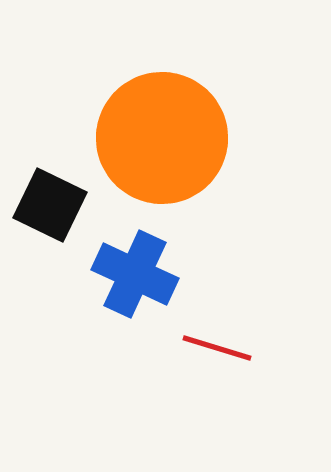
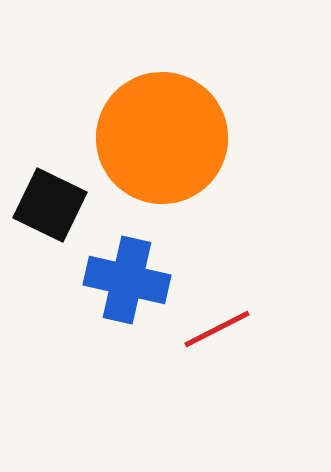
blue cross: moved 8 px left, 6 px down; rotated 12 degrees counterclockwise
red line: moved 19 px up; rotated 44 degrees counterclockwise
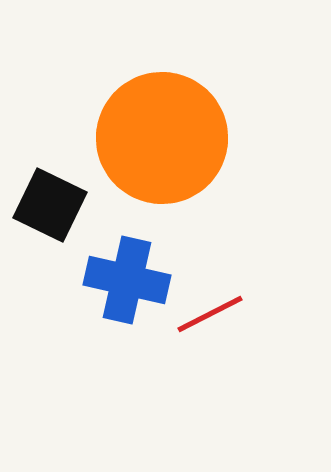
red line: moved 7 px left, 15 px up
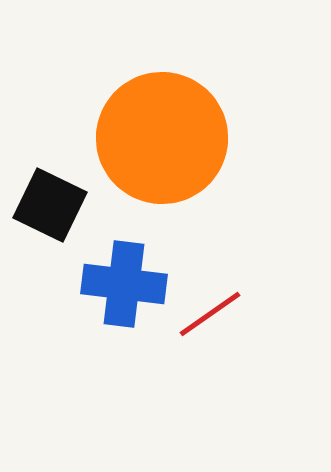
blue cross: moved 3 px left, 4 px down; rotated 6 degrees counterclockwise
red line: rotated 8 degrees counterclockwise
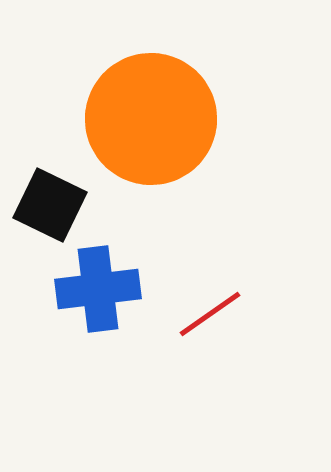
orange circle: moved 11 px left, 19 px up
blue cross: moved 26 px left, 5 px down; rotated 14 degrees counterclockwise
